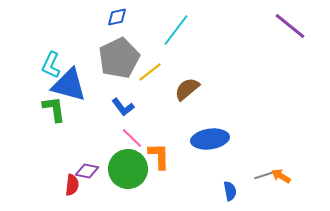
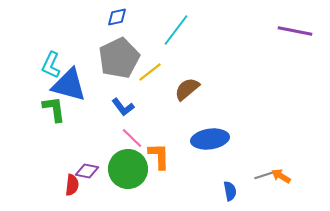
purple line: moved 5 px right, 5 px down; rotated 28 degrees counterclockwise
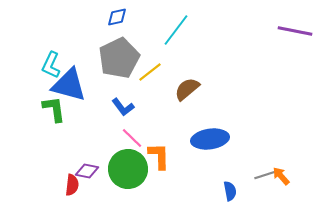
orange arrow: rotated 18 degrees clockwise
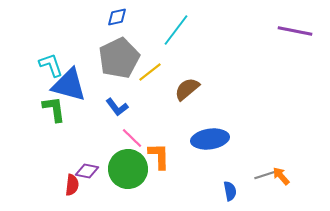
cyan L-shape: rotated 136 degrees clockwise
blue L-shape: moved 6 px left
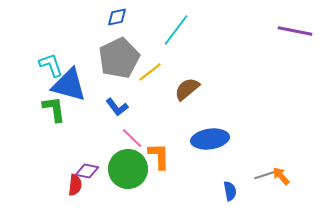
red semicircle: moved 3 px right
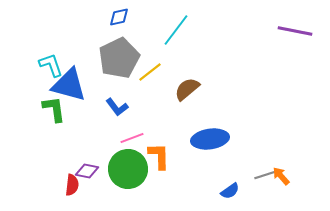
blue diamond: moved 2 px right
pink line: rotated 65 degrees counterclockwise
red semicircle: moved 3 px left
blue semicircle: rotated 66 degrees clockwise
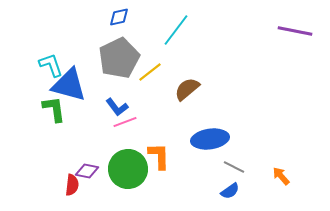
pink line: moved 7 px left, 16 px up
gray line: moved 31 px left, 8 px up; rotated 45 degrees clockwise
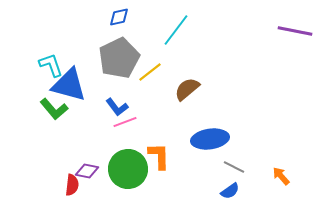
green L-shape: rotated 148 degrees clockwise
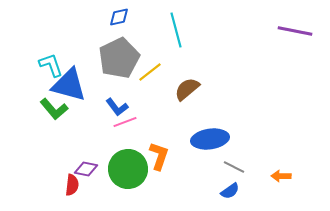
cyan line: rotated 52 degrees counterclockwise
orange L-shape: rotated 20 degrees clockwise
purple diamond: moved 1 px left, 2 px up
orange arrow: rotated 48 degrees counterclockwise
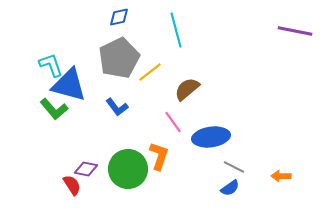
pink line: moved 48 px right; rotated 75 degrees clockwise
blue ellipse: moved 1 px right, 2 px up
red semicircle: rotated 40 degrees counterclockwise
blue semicircle: moved 3 px up
